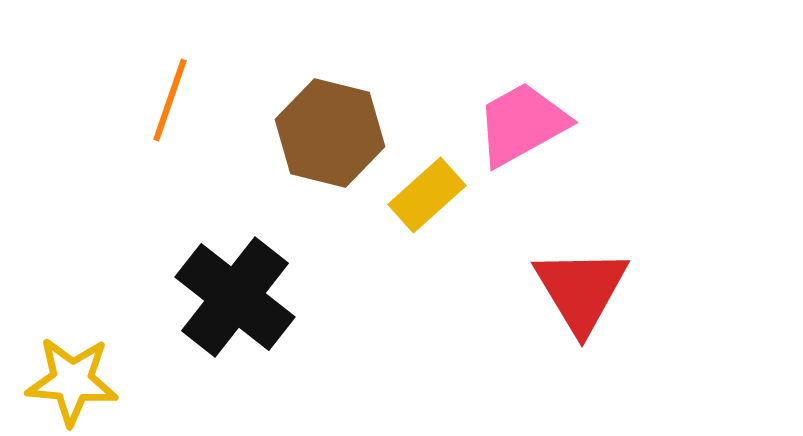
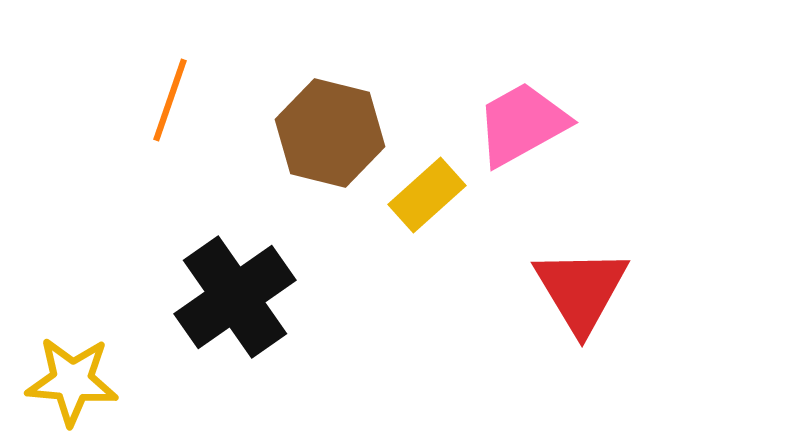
black cross: rotated 17 degrees clockwise
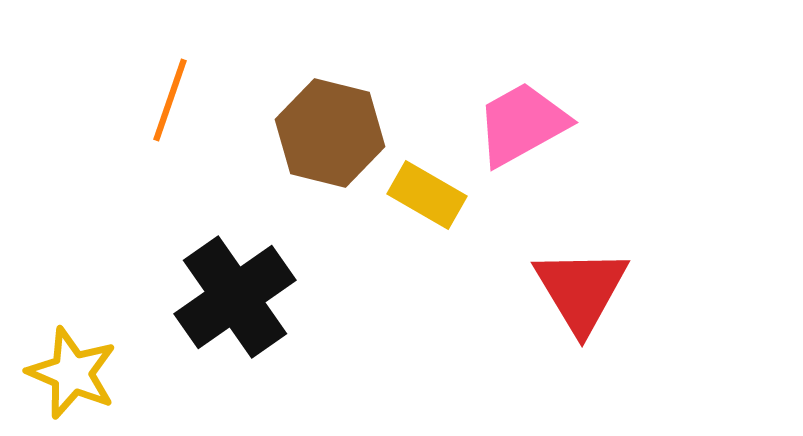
yellow rectangle: rotated 72 degrees clockwise
yellow star: moved 8 px up; rotated 18 degrees clockwise
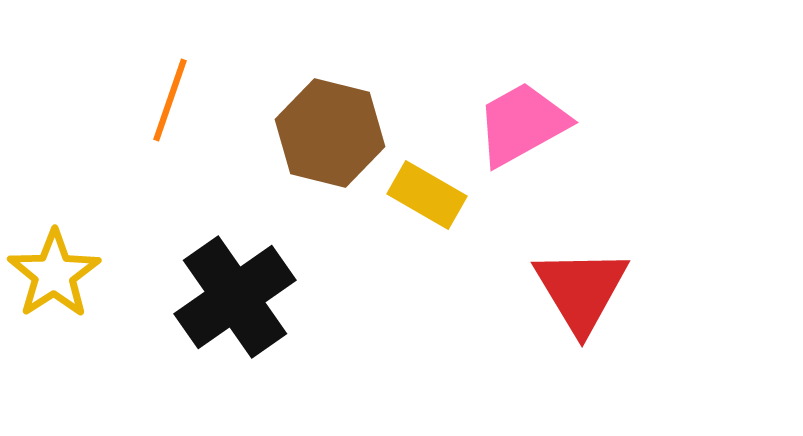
yellow star: moved 18 px left, 99 px up; rotated 16 degrees clockwise
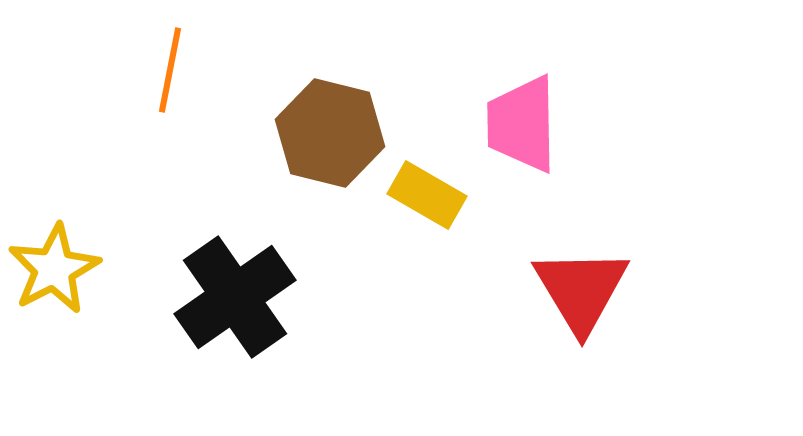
orange line: moved 30 px up; rotated 8 degrees counterclockwise
pink trapezoid: rotated 62 degrees counterclockwise
yellow star: moved 5 px up; rotated 6 degrees clockwise
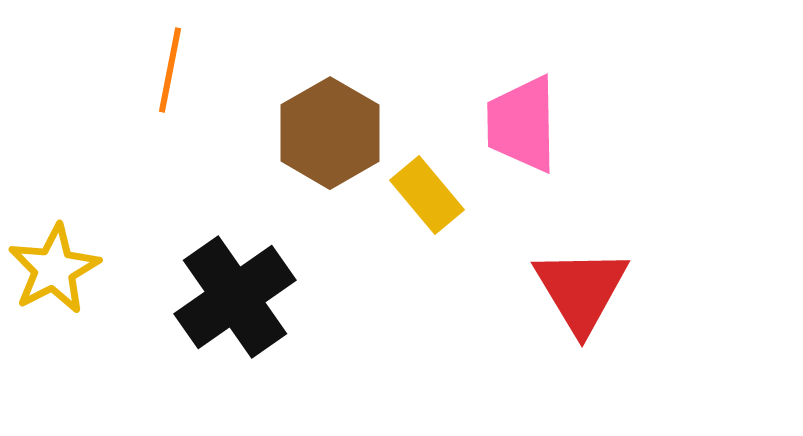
brown hexagon: rotated 16 degrees clockwise
yellow rectangle: rotated 20 degrees clockwise
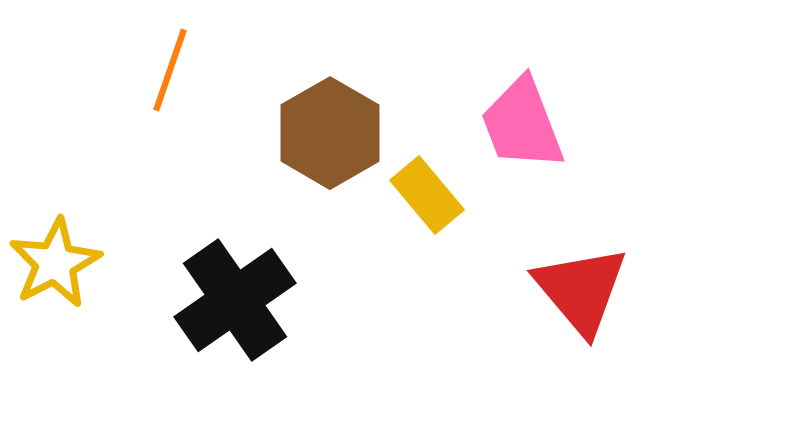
orange line: rotated 8 degrees clockwise
pink trapezoid: rotated 20 degrees counterclockwise
yellow star: moved 1 px right, 6 px up
red triangle: rotated 9 degrees counterclockwise
black cross: moved 3 px down
